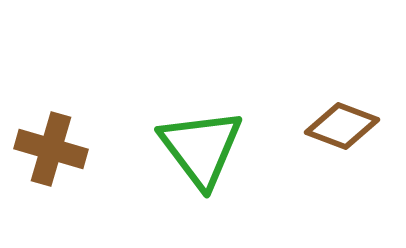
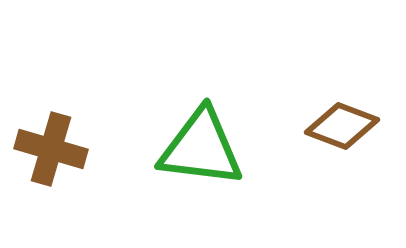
green triangle: rotated 46 degrees counterclockwise
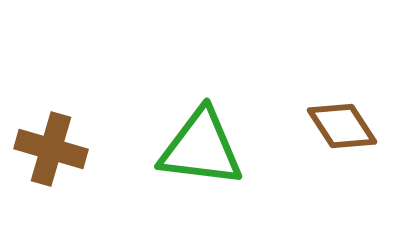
brown diamond: rotated 36 degrees clockwise
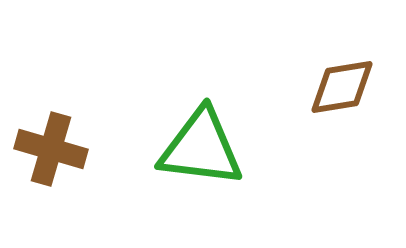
brown diamond: moved 39 px up; rotated 66 degrees counterclockwise
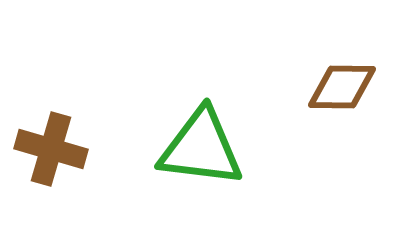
brown diamond: rotated 10 degrees clockwise
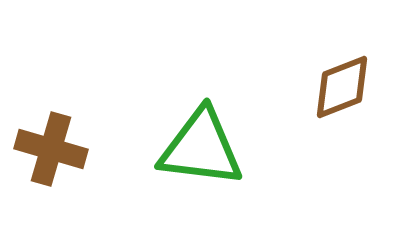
brown diamond: rotated 22 degrees counterclockwise
